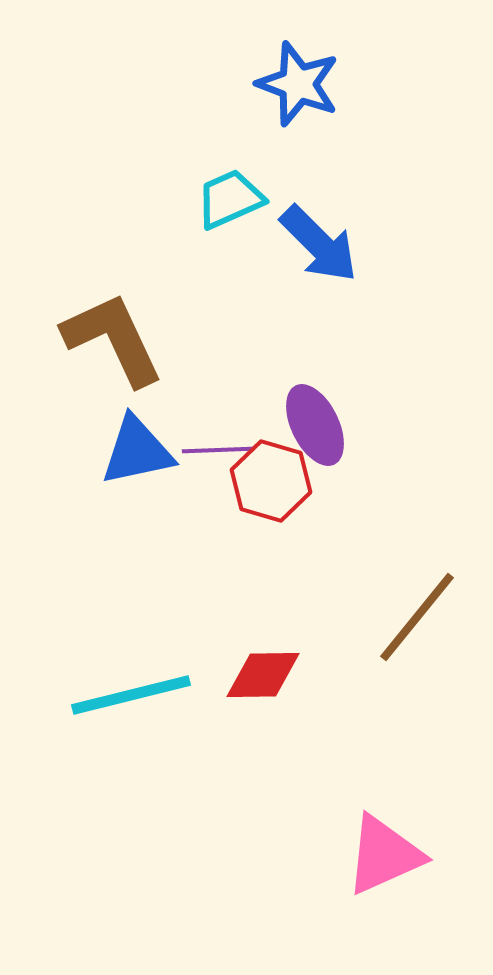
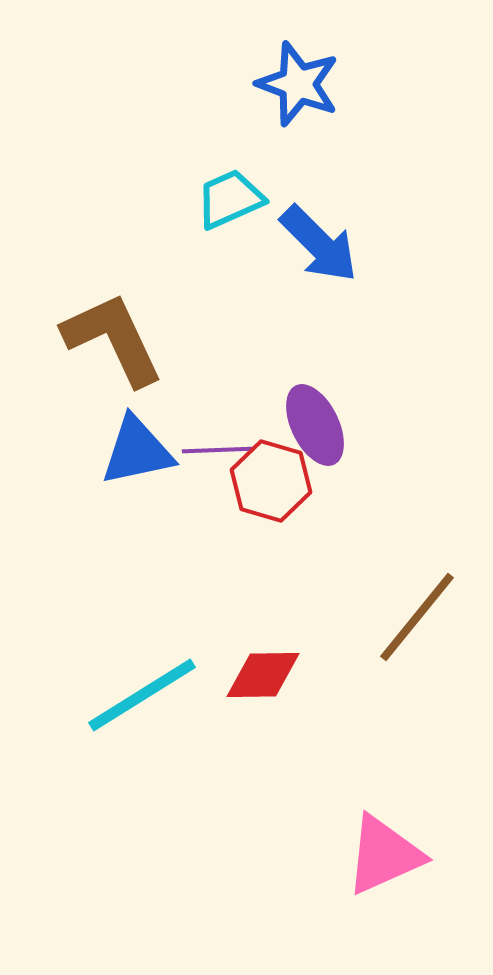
cyan line: moved 11 px right; rotated 18 degrees counterclockwise
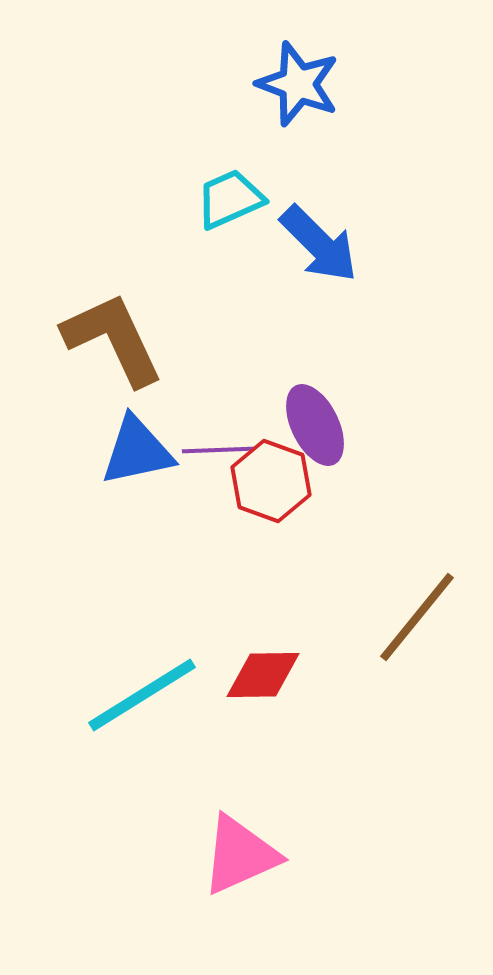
red hexagon: rotated 4 degrees clockwise
pink triangle: moved 144 px left
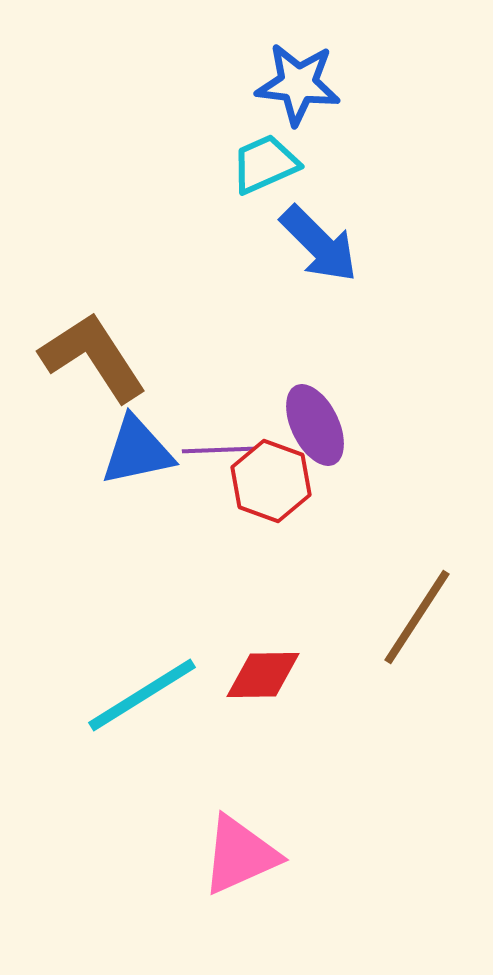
blue star: rotated 14 degrees counterclockwise
cyan trapezoid: moved 35 px right, 35 px up
brown L-shape: moved 20 px left, 18 px down; rotated 8 degrees counterclockwise
brown line: rotated 6 degrees counterclockwise
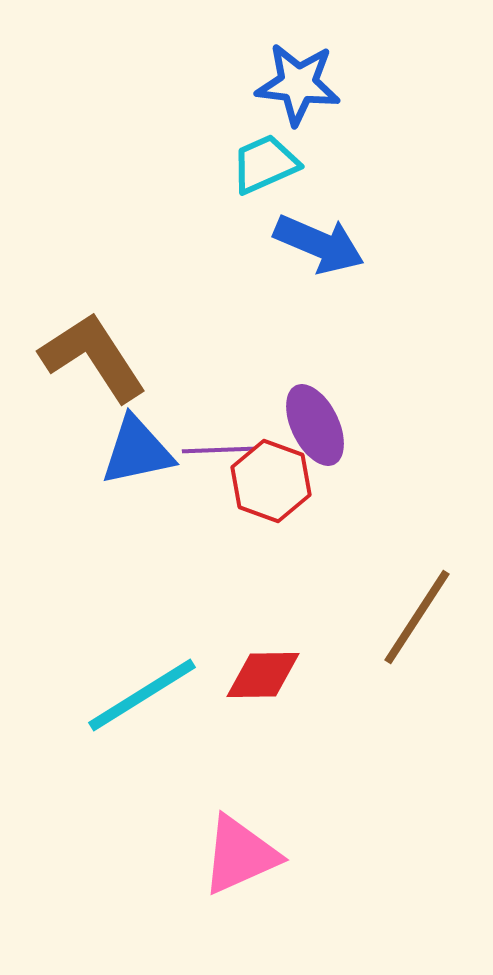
blue arrow: rotated 22 degrees counterclockwise
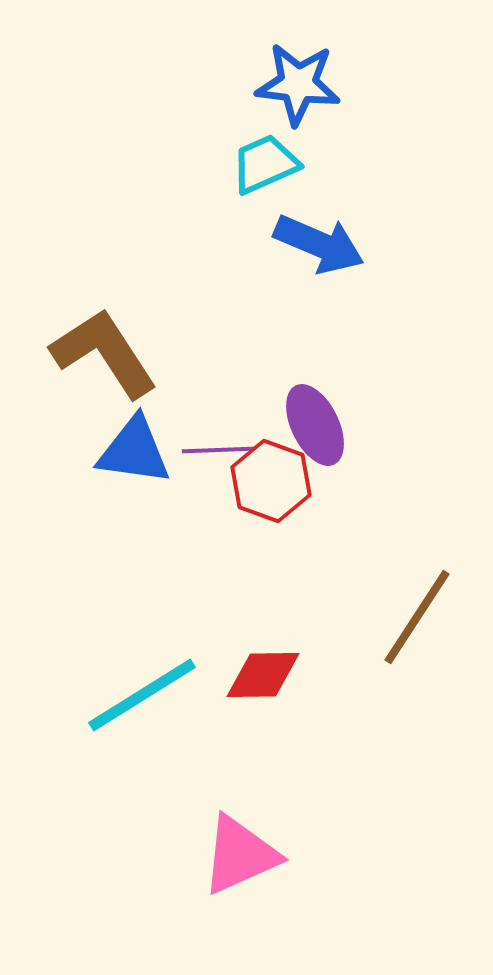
brown L-shape: moved 11 px right, 4 px up
blue triangle: moved 3 px left; rotated 20 degrees clockwise
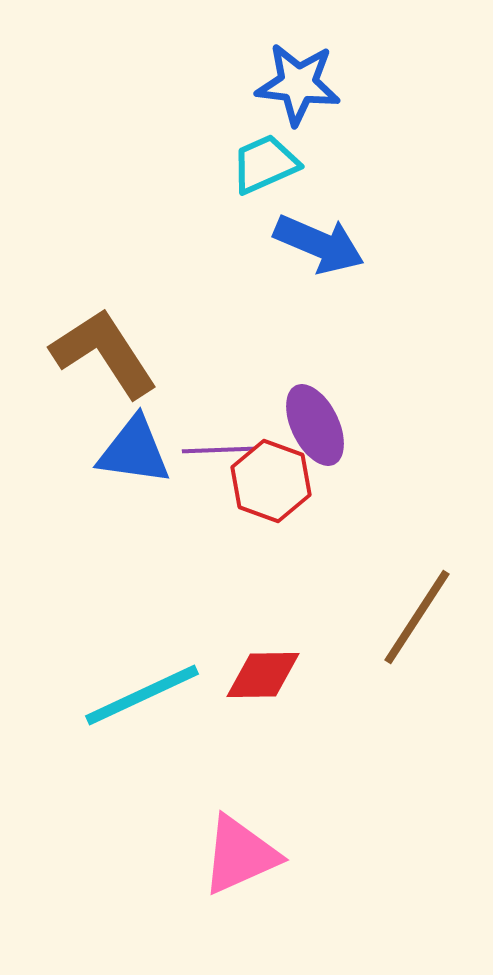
cyan line: rotated 7 degrees clockwise
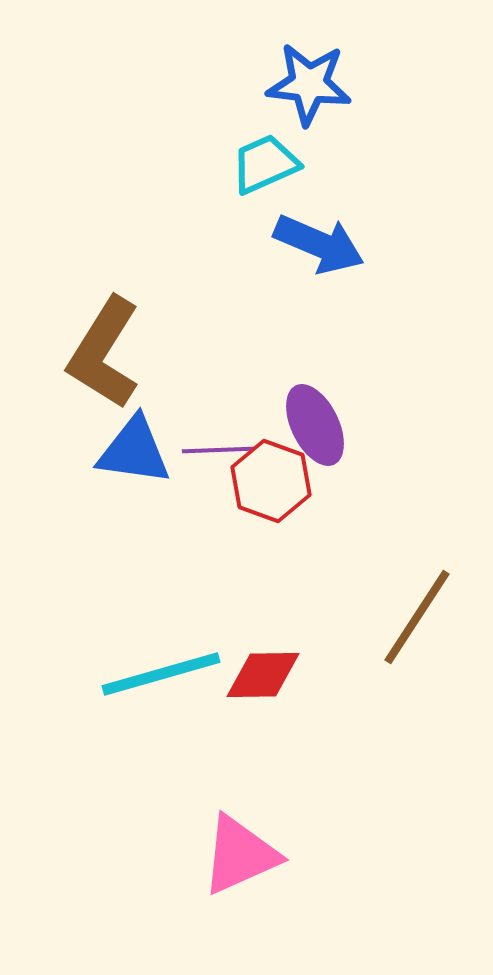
blue star: moved 11 px right
brown L-shape: rotated 115 degrees counterclockwise
cyan line: moved 19 px right, 21 px up; rotated 9 degrees clockwise
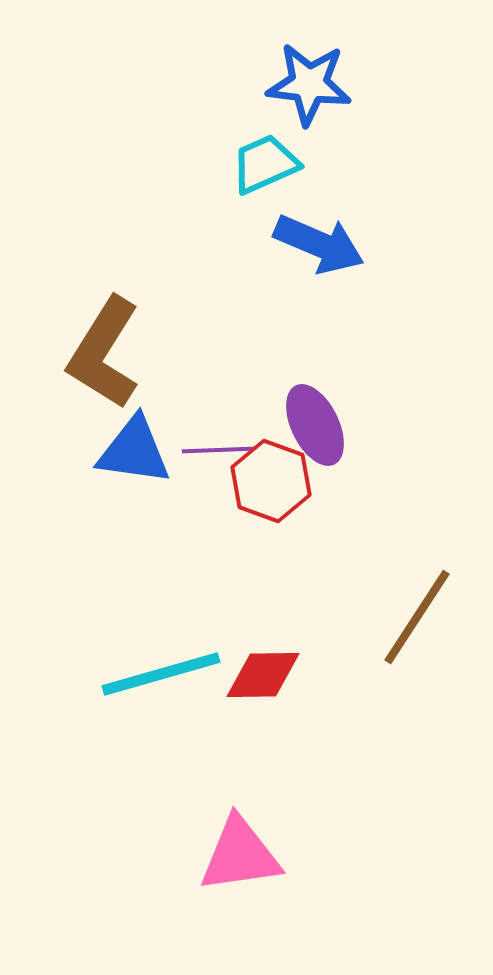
pink triangle: rotated 16 degrees clockwise
